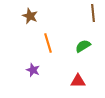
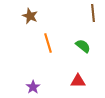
green semicircle: rotated 70 degrees clockwise
purple star: moved 17 px down; rotated 16 degrees clockwise
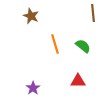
brown star: moved 1 px right
orange line: moved 7 px right, 1 px down
purple star: moved 1 px down
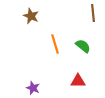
purple star: rotated 16 degrees counterclockwise
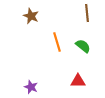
brown line: moved 6 px left
orange line: moved 2 px right, 2 px up
purple star: moved 2 px left, 1 px up
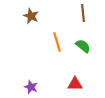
brown line: moved 4 px left
red triangle: moved 3 px left, 3 px down
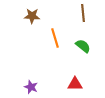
brown star: moved 1 px right; rotated 21 degrees counterclockwise
orange line: moved 2 px left, 4 px up
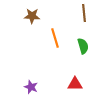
brown line: moved 1 px right
green semicircle: rotated 35 degrees clockwise
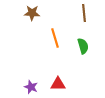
brown star: moved 3 px up
red triangle: moved 17 px left
